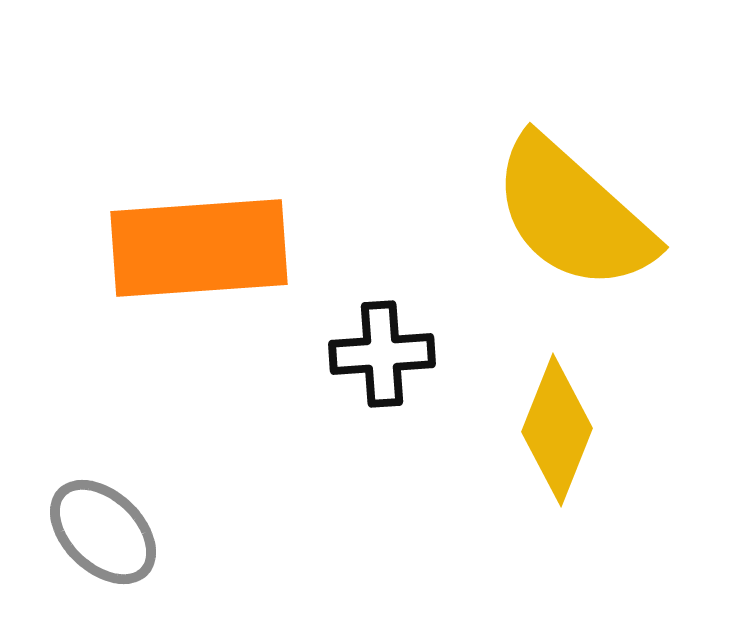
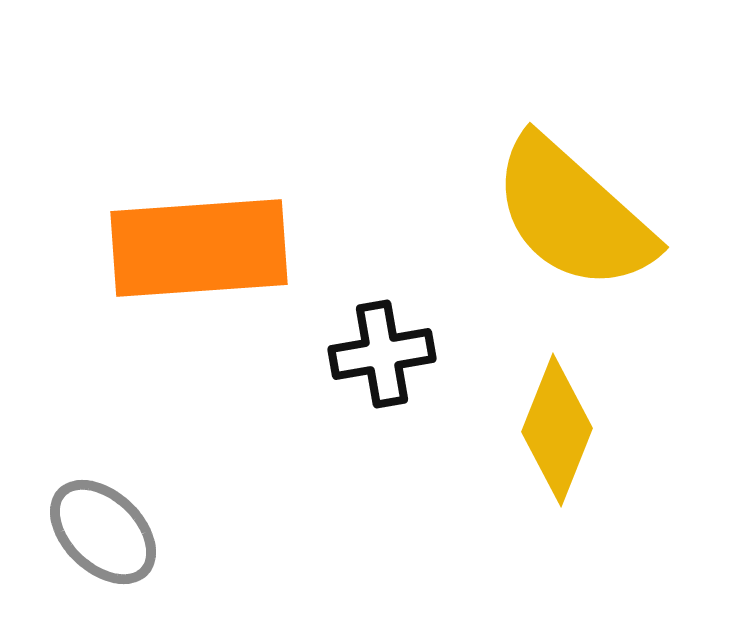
black cross: rotated 6 degrees counterclockwise
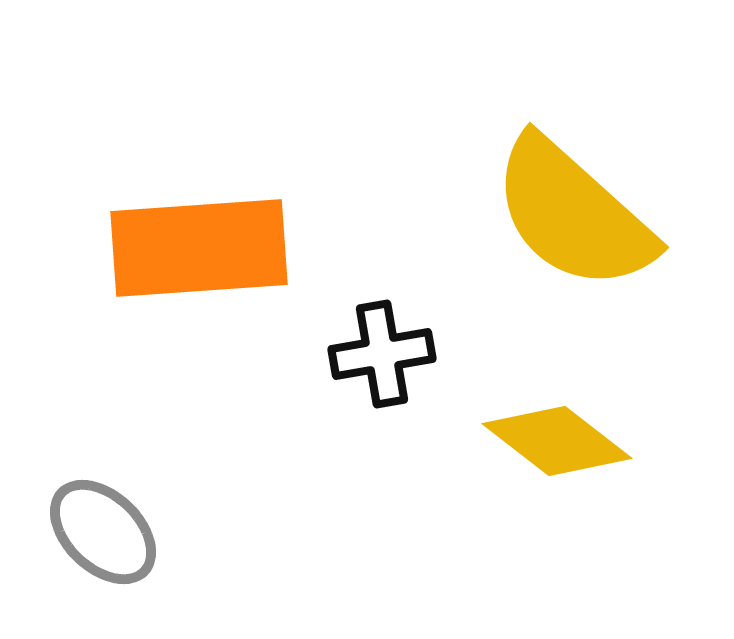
yellow diamond: moved 11 px down; rotated 74 degrees counterclockwise
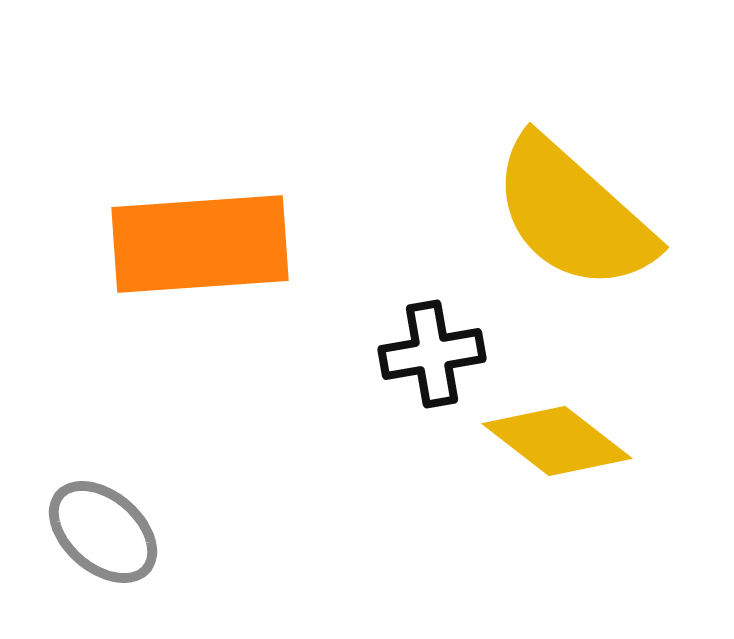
orange rectangle: moved 1 px right, 4 px up
black cross: moved 50 px right
gray ellipse: rotated 3 degrees counterclockwise
